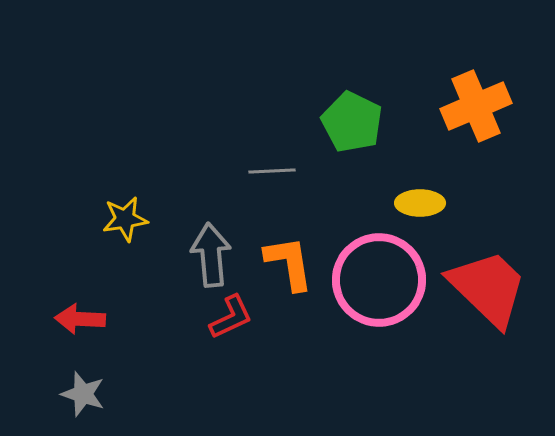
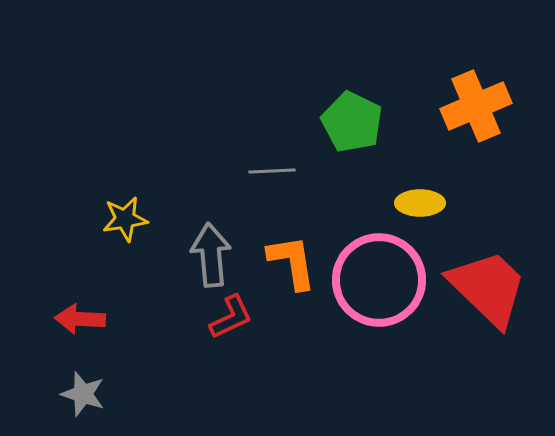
orange L-shape: moved 3 px right, 1 px up
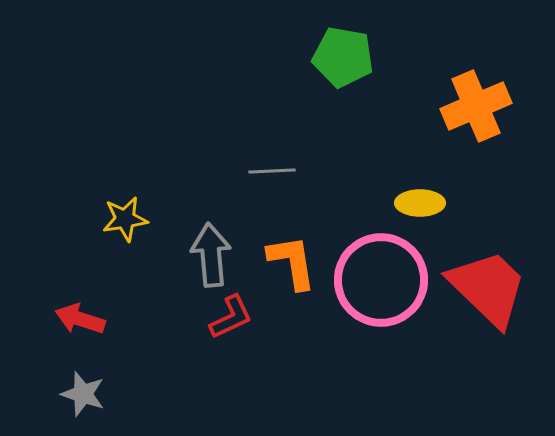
green pentagon: moved 9 px left, 65 px up; rotated 16 degrees counterclockwise
pink circle: moved 2 px right
red arrow: rotated 15 degrees clockwise
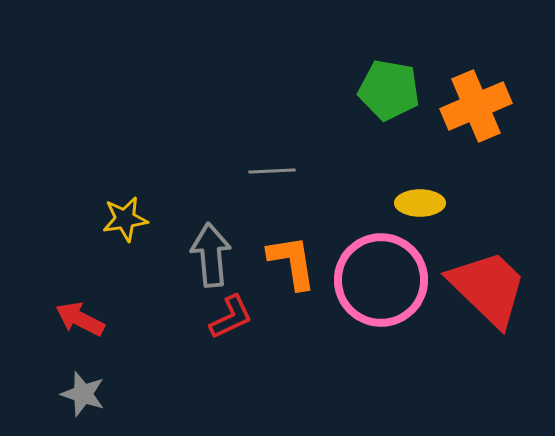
green pentagon: moved 46 px right, 33 px down
red arrow: rotated 9 degrees clockwise
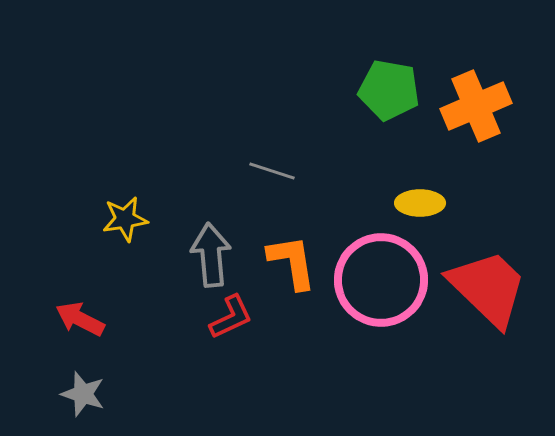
gray line: rotated 21 degrees clockwise
